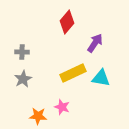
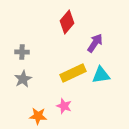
cyan triangle: moved 3 px up; rotated 18 degrees counterclockwise
pink star: moved 2 px right, 1 px up
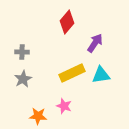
yellow rectangle: moved 1 px left
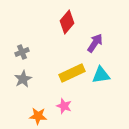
gray cross: rotated 24 degrees counterclockwise
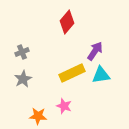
purple arrow: moved 8 px down
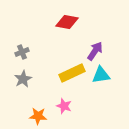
red diamond: rotated 60 degrees clockwise
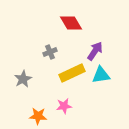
red diamond: moved 4 px right, 1 px down; rotated 50 degrees clockwise
gray cross: moved 28 px right
pink star: rotated 28 degrees counterclockwise
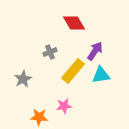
red diamond: moved 3 px right
yellow rectangle: moved 1 px right, 2 px up; rotated 25 degrees counterclockwise
orange star: moved 1 px right, 1 px down
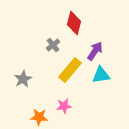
red diamond: rotated 45 degrees clockwise
gray cross: moved 3 px right, 7 px up; rotated 16 degrees counterclockwise
yellow rectangle: moved 3 px left, 1 px up
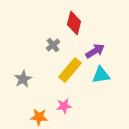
purple arrow: rotated 24 degrees clockwise
